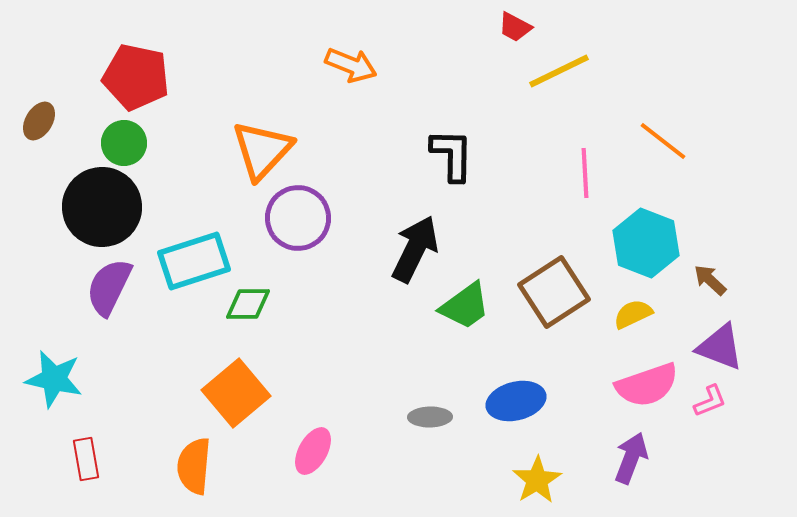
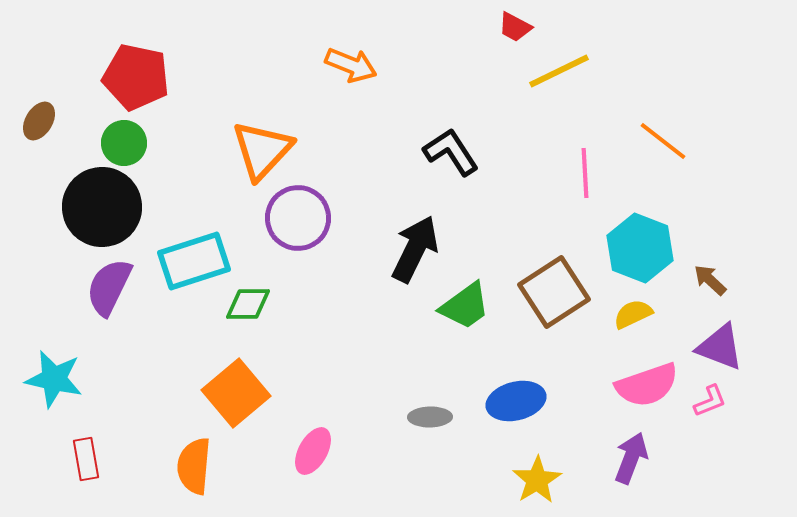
black L-shape: moved 1 px left, 3 px up; rotated 34 degrees counterclockwise
cyan hexagon: moved 6 px left, 5 px down
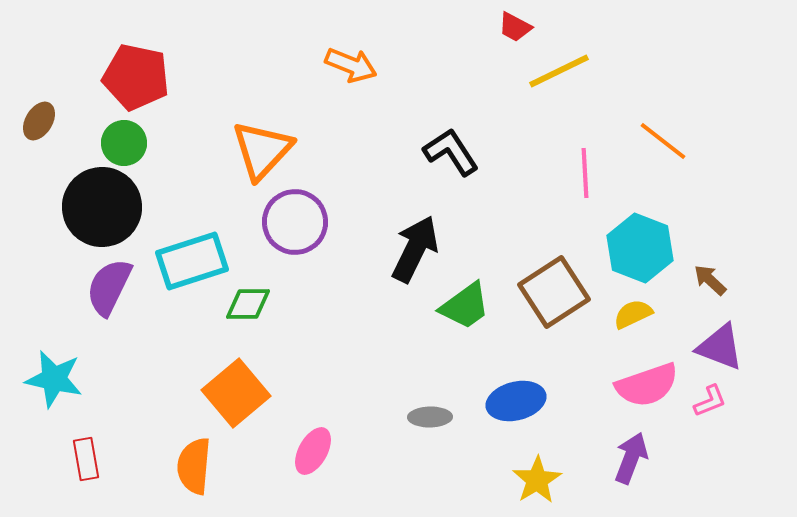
purple circle: moved 3 px left, 4 px down
cyan rectangle: moved 2 px left
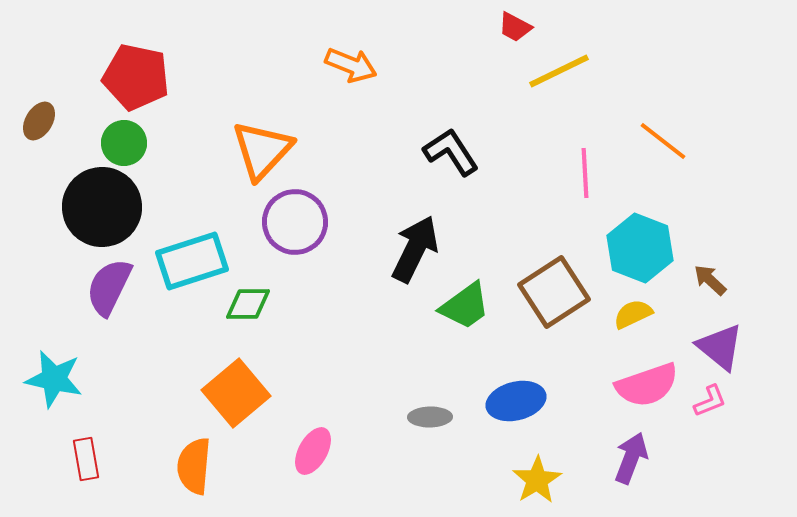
purple triangle: rotated 18 degrees clockwise
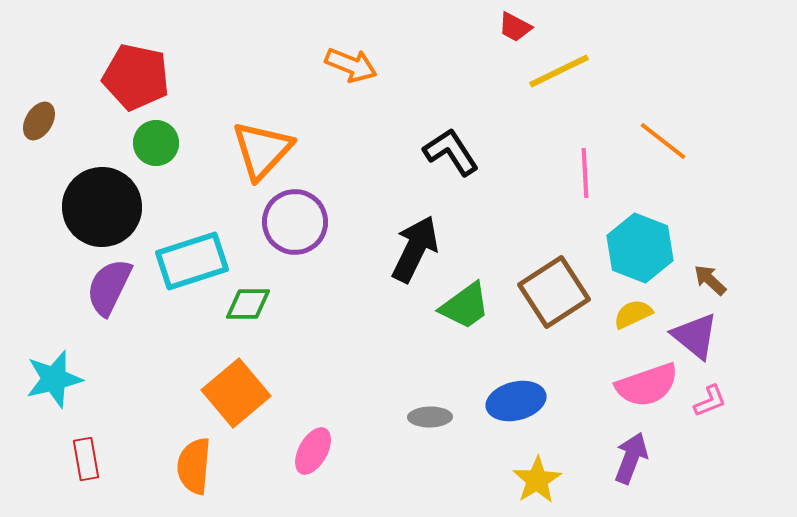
green circle: moved 32 px right
purple triangle: moved 25 px left, 11 px up
cyan star: rotated 26 degrees counterclockwise
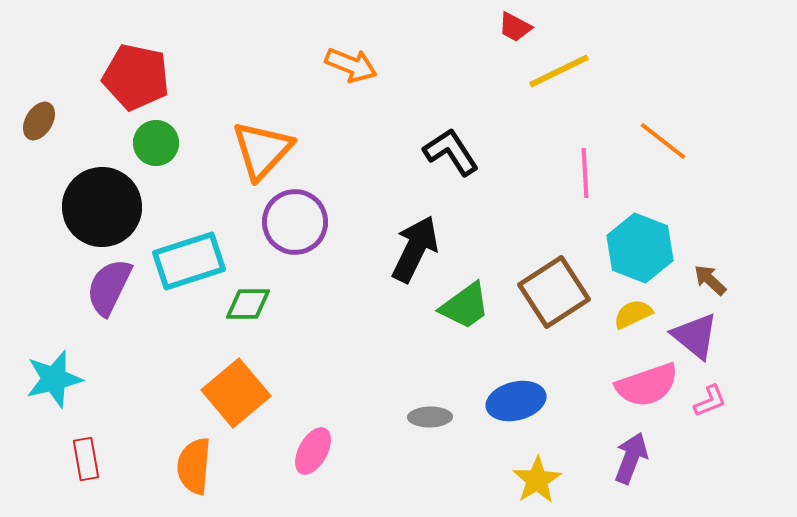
cyan rectangle: moved 3 px left
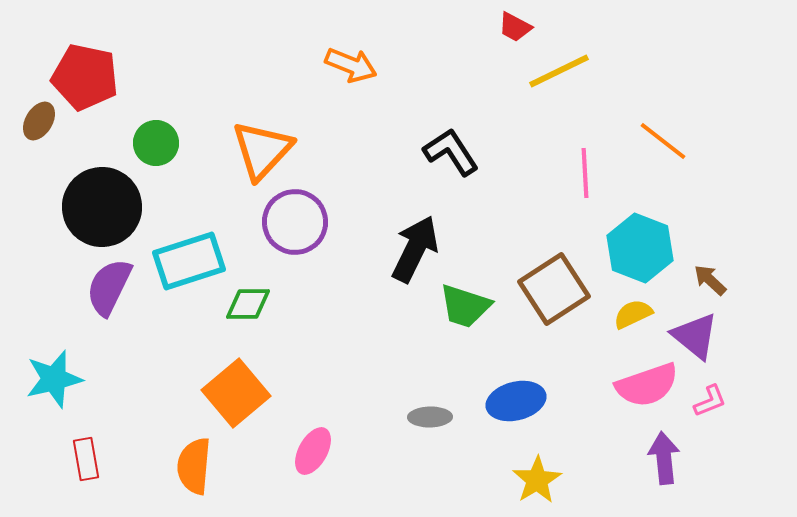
red pentagon: moved 51 px left
brown square: moved 3 px up
green trapezoid: rotated 54 degrees clockwise
purple arrow: moved 33 px right; rotated 27 degrees counterclockwise
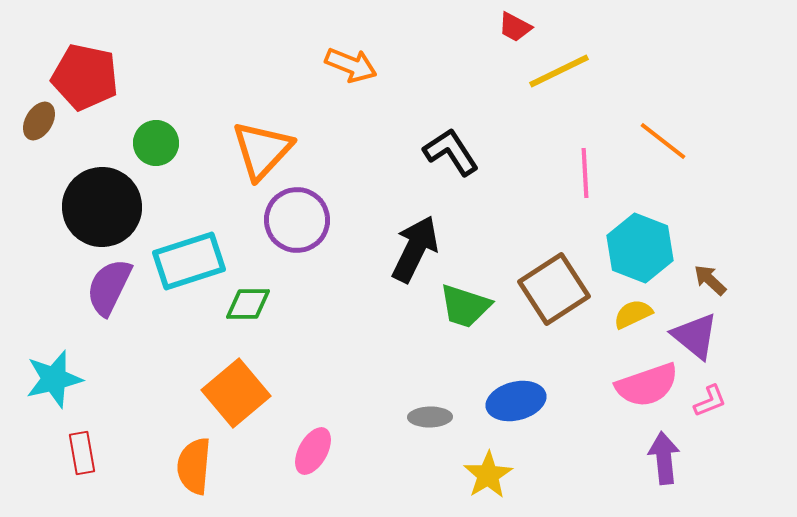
purple circle: moved 2 px right, 2 px up
red rectangle: moved 4 px left, 6 px up
yellow star: moved 49 px left, 5 px up
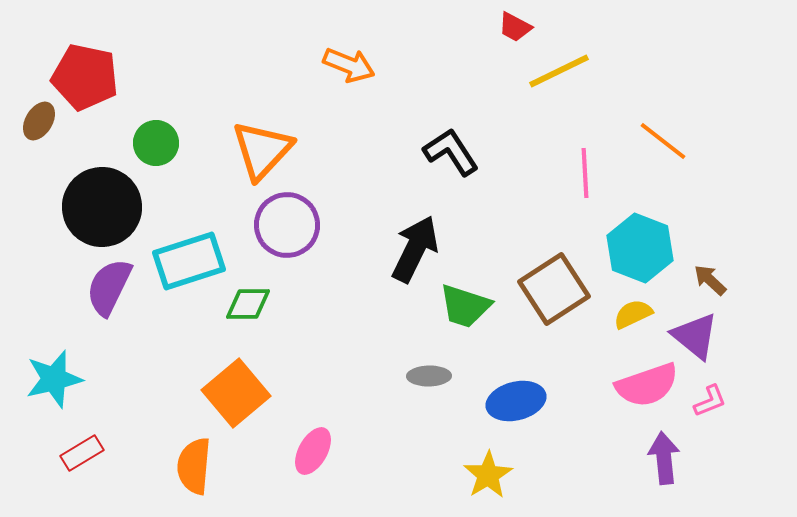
orange arrow: moved 2 px left
purple circle: moved 10 px left, 5 px down
gray ellipse: moved 1 px left, 41 px up
red rectangle: rotated 69 degrees clockwise
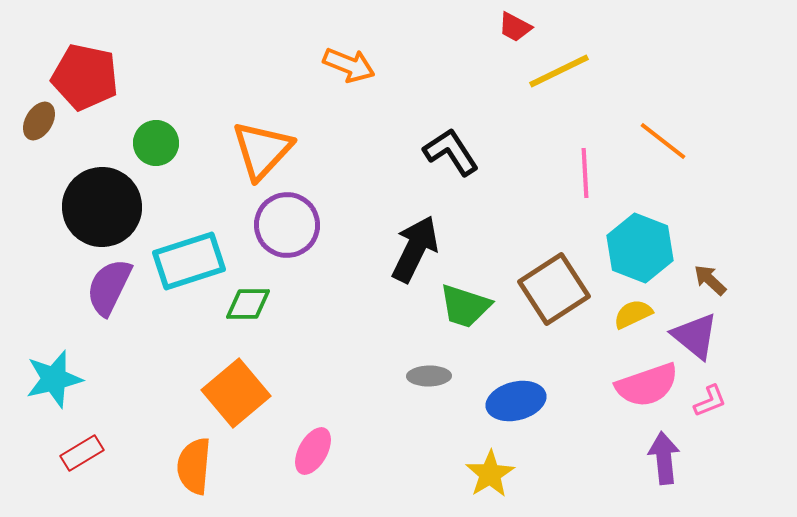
yellow star: moved 2 px right, 1 px up
